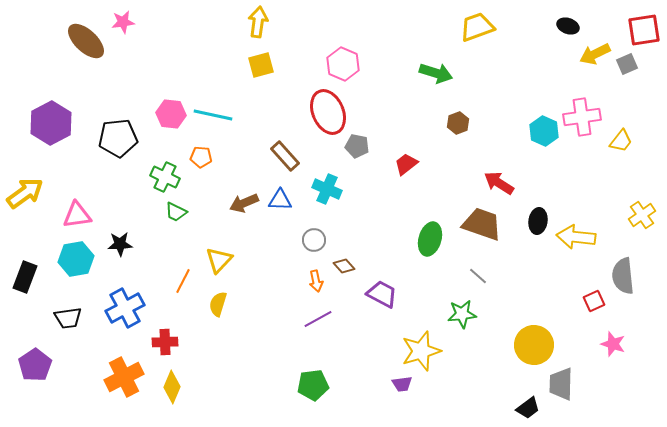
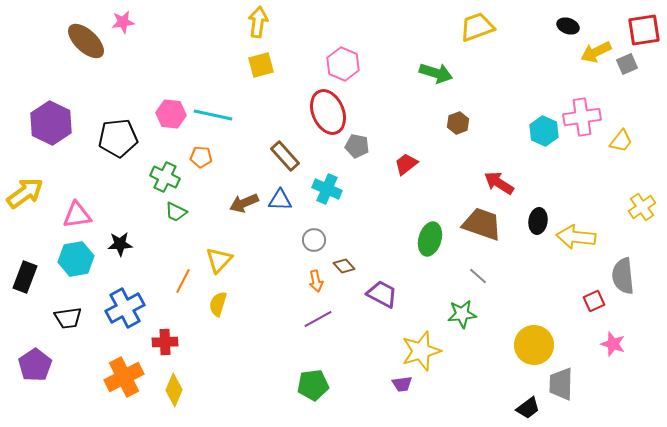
yellow arrow at (595, 54): moved 1 px right, 2 px up
purple hexagon at (51, 123): rotated 6 degrees counterclockwise
yellow cross at (642, 215): moved 8 px up
yellow diamond at (172, 387): moved 2 px right, 3 px down
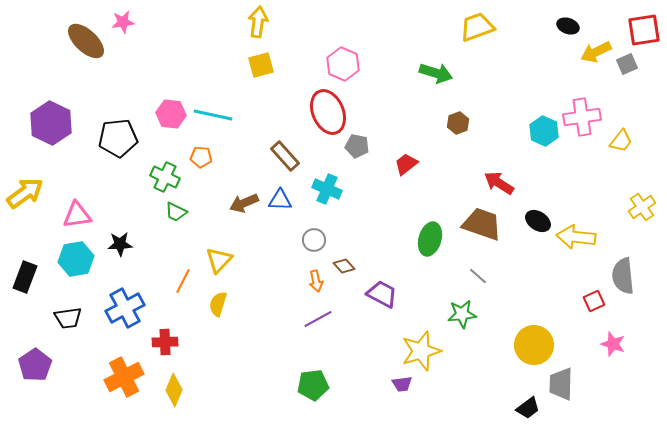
black ellipse at (538, 221): rotated 65 degrees counterclockwise
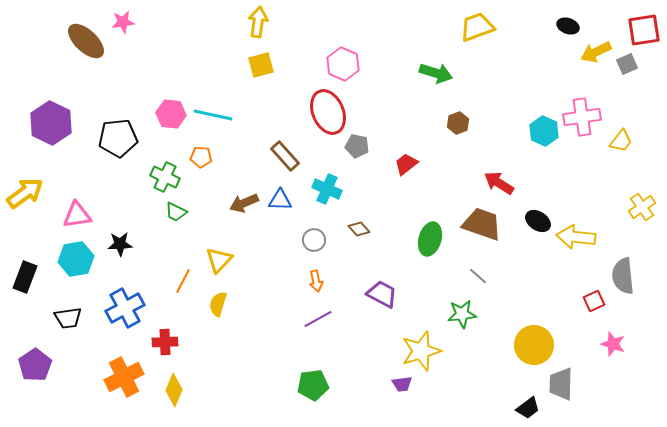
brown diamond at (344, 266): moved 15 px right, 37 px up
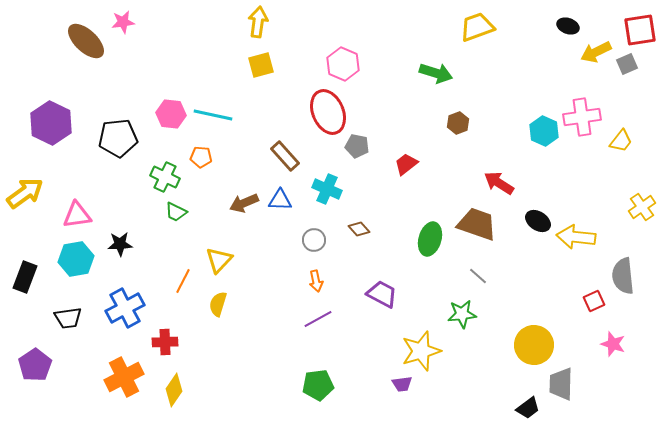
red square at (644, 30): moved 4 px left
brown trapezoid at (482, 224): moved 5 px left
green pentagon at (313, 385): moved 5 px right
yellow diamond at (174, 390): rotated 12 degrees clockwise
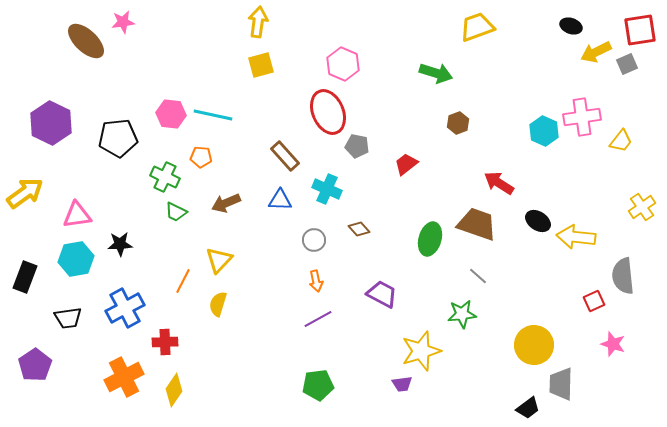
black ellipse at (568, 26): moved 3 px right
brown arrow at (244, 203): moved 18 px left
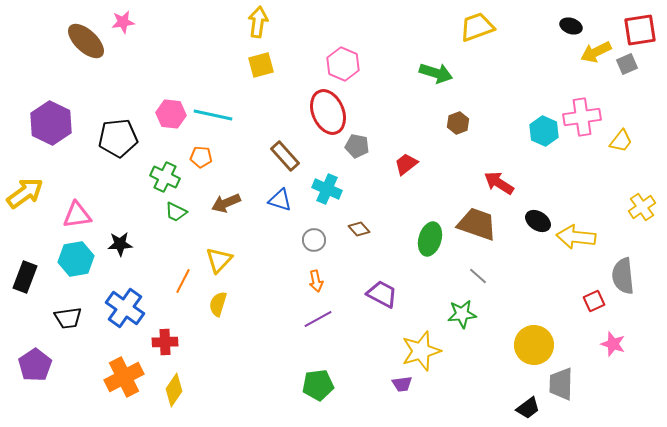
blue triangle at (280, 200): rotated 15 degrees clockwise
blue cross at (125, 308): rotated 27 degrees counterclockwise
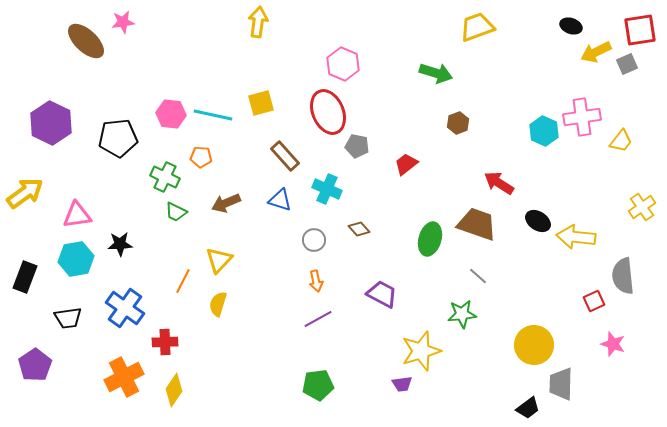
yellow square at (261, 65): moved 38 px down
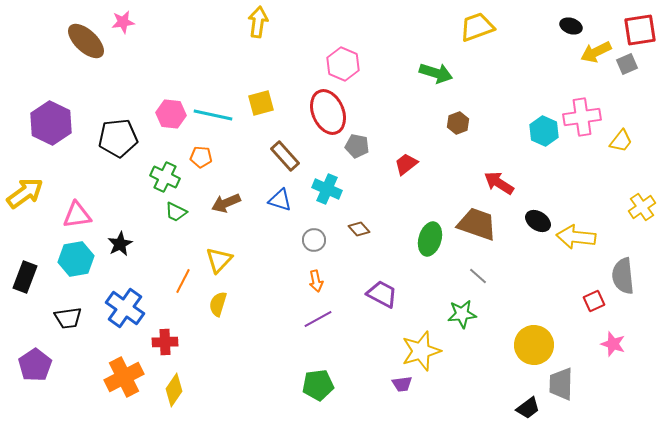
black star at (120, 244): rotated 25 degrees counterclockwise
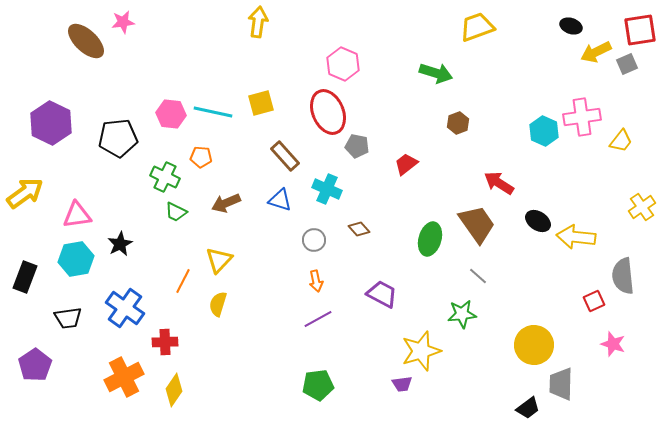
cyan line at (213, 115): moved 3 px up
brown trapezoid at (477, 224): rotated 36 degrees clockwise
